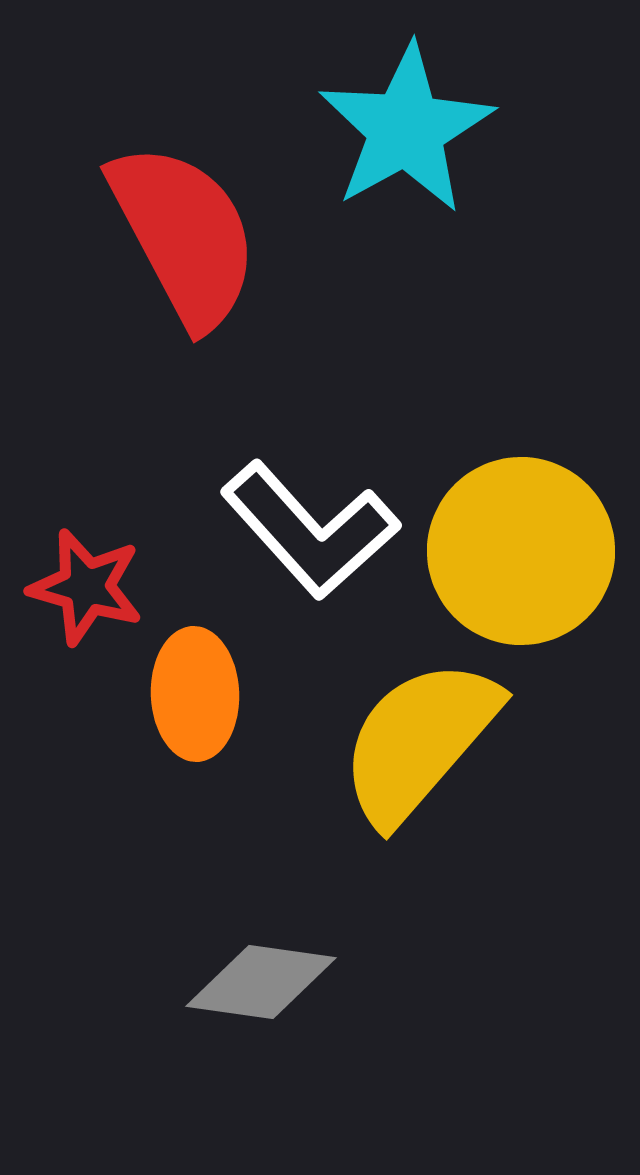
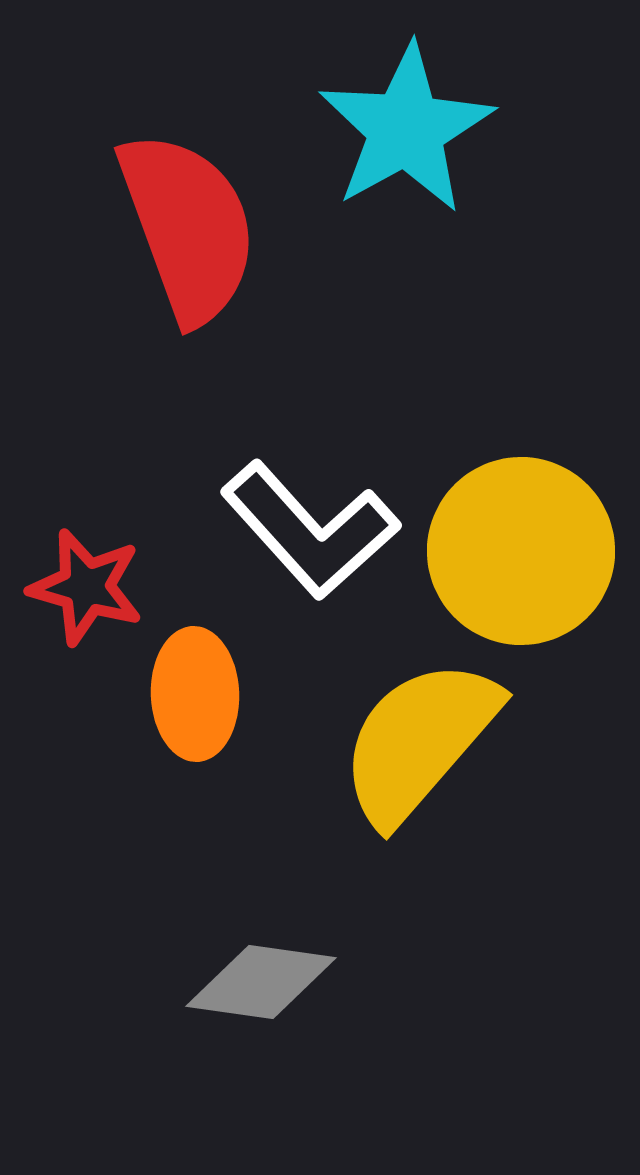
red semicircle: moved 4 px right, 8 px up; rotated 8 degrees clockwise
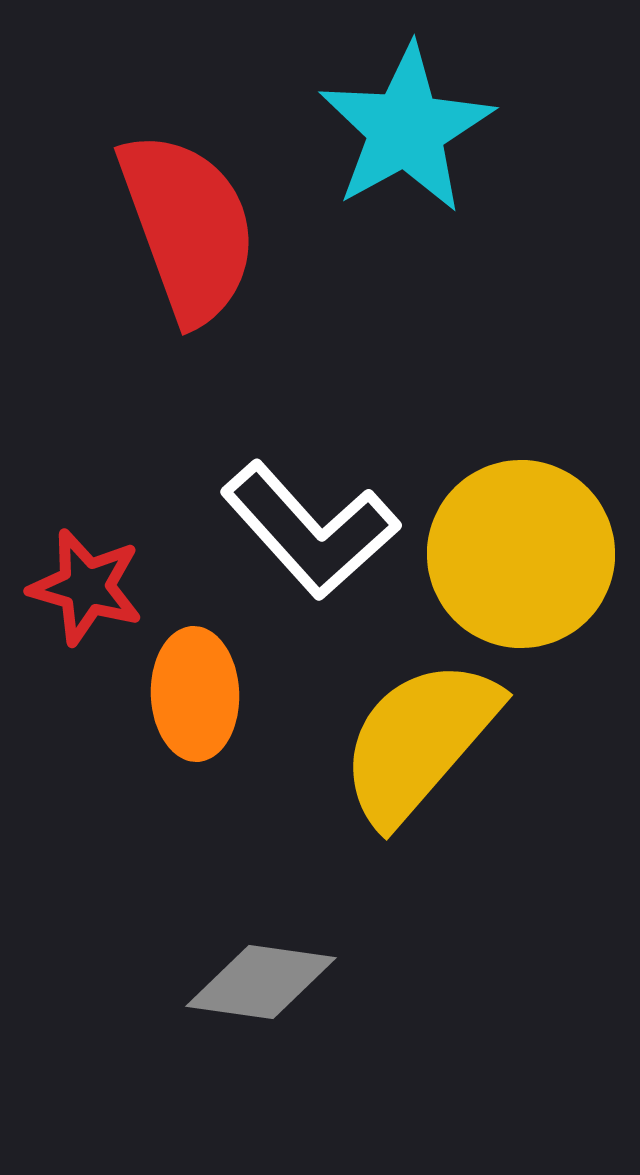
yellow circle: moved 3 px down
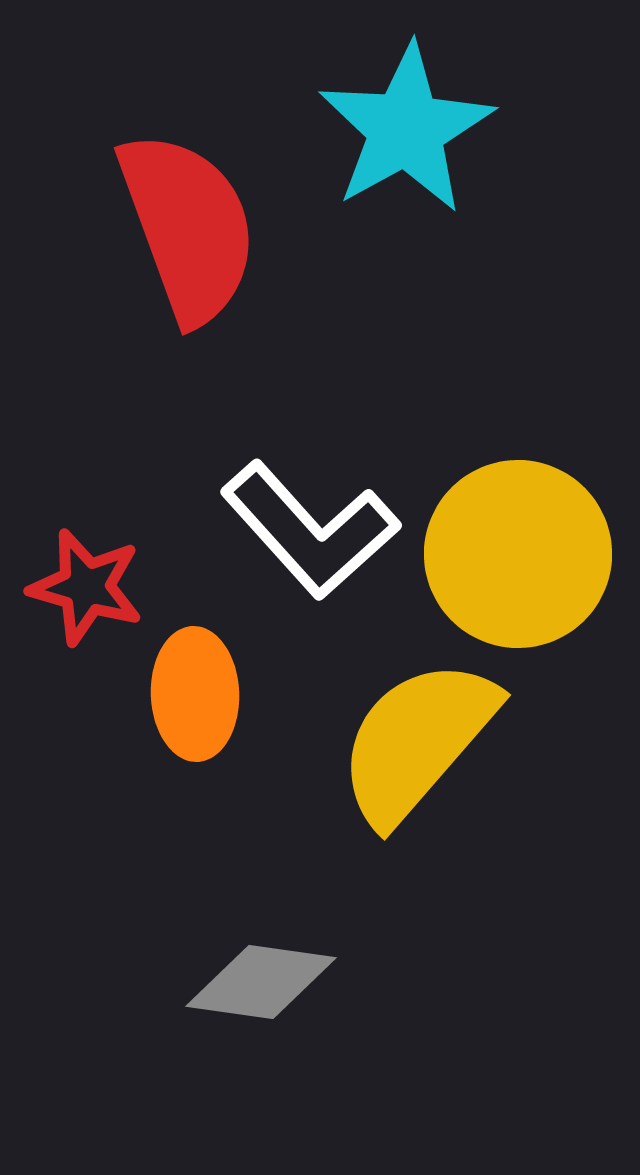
yellow circle: moved 3 px left
yellow semicircle: moved 2 px left
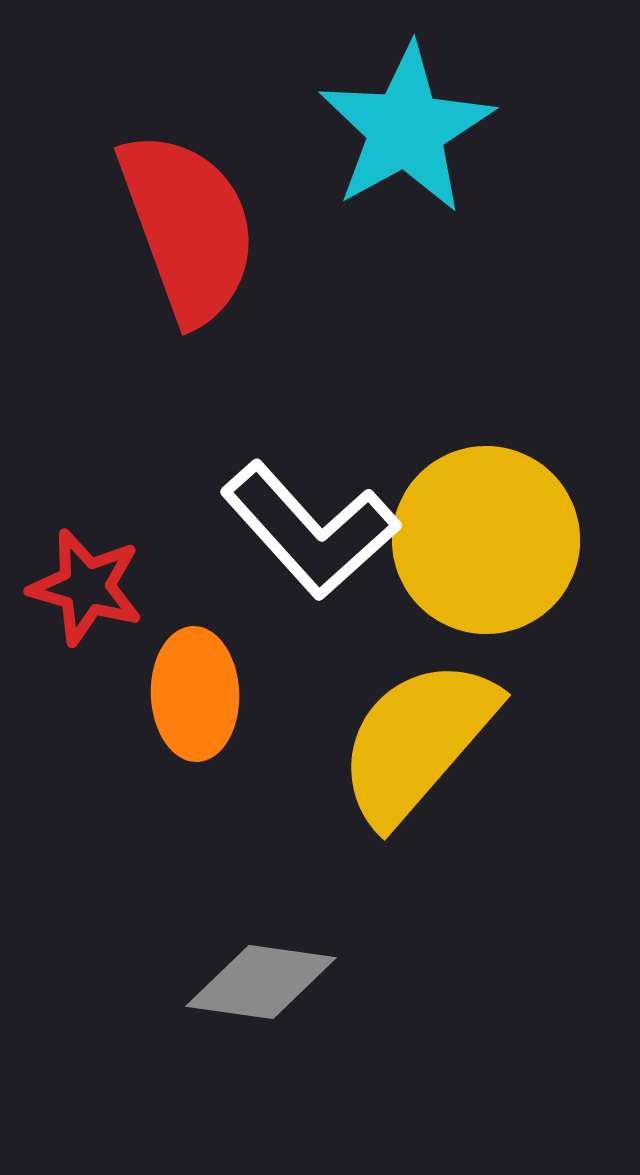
yellow circle: moved 32 px left, 14 px up
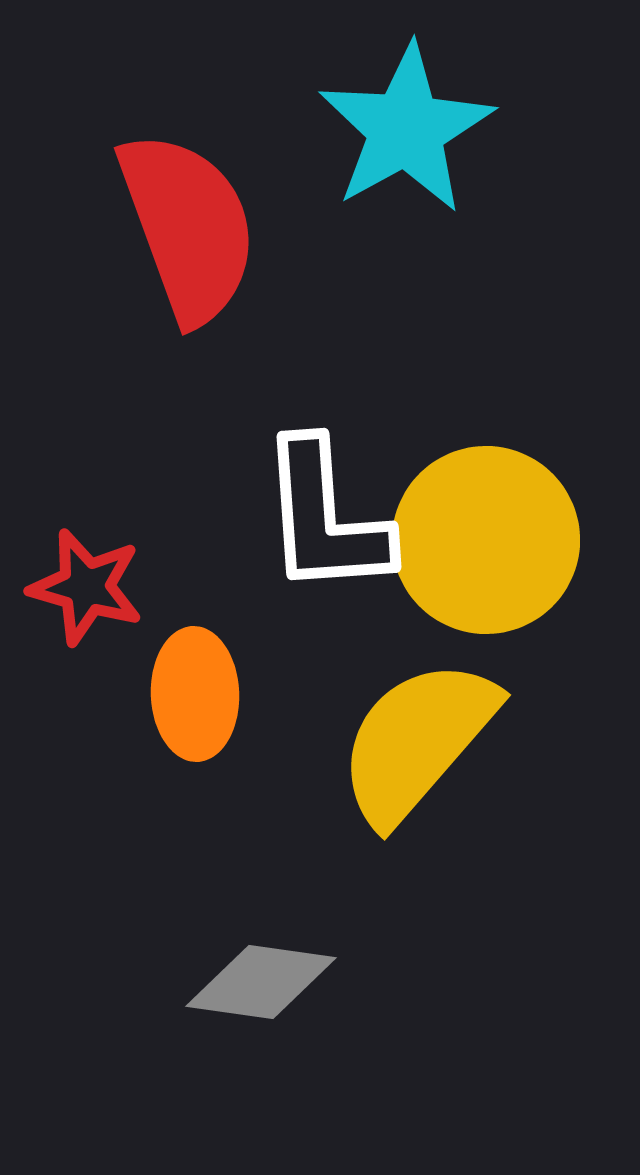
white L-shape: moved 15 px right, 12 px up; rotated 38 degrees clockwise
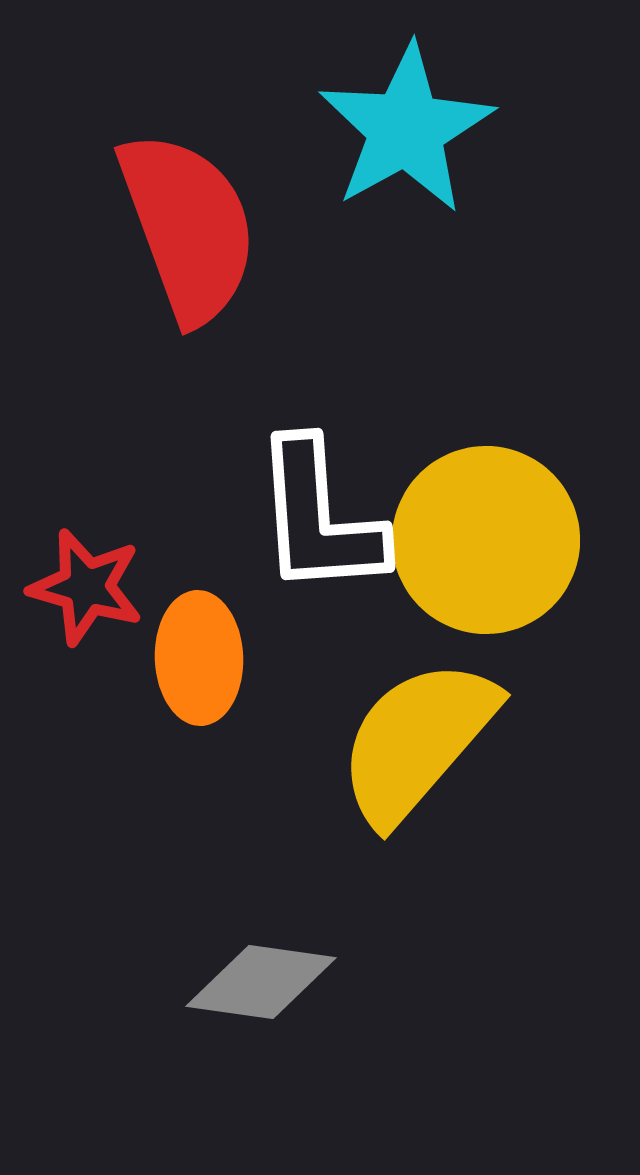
white L-shape: moved 6 px left
orange ellipse: moved 4 px right, 36 px up
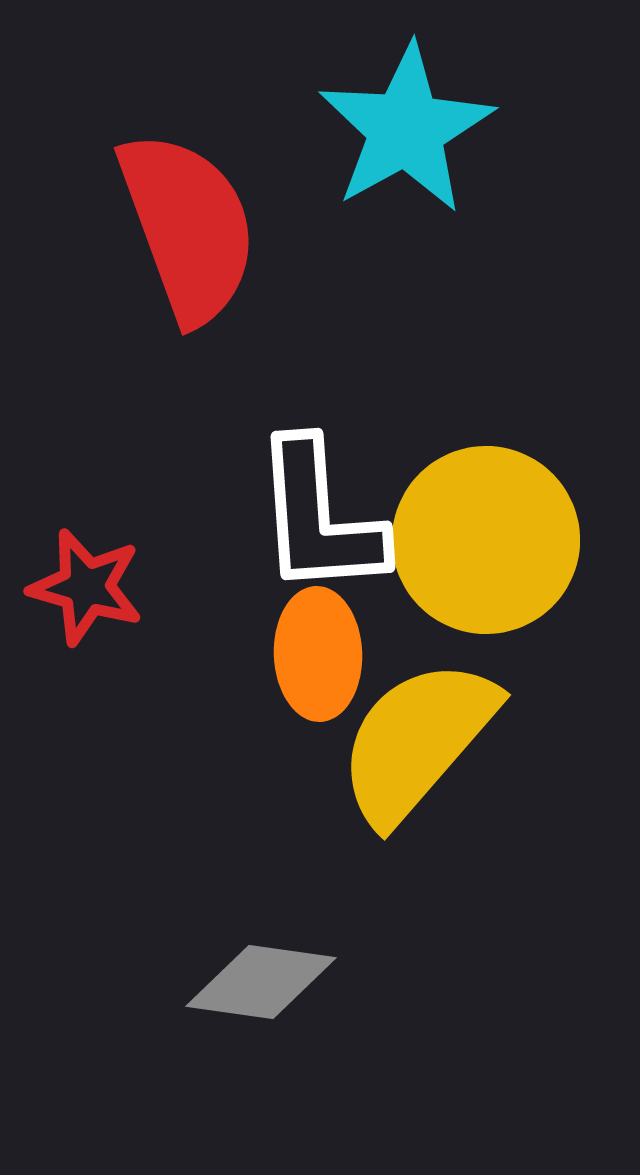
orange ellipse: moved 119 px right, 4 px up
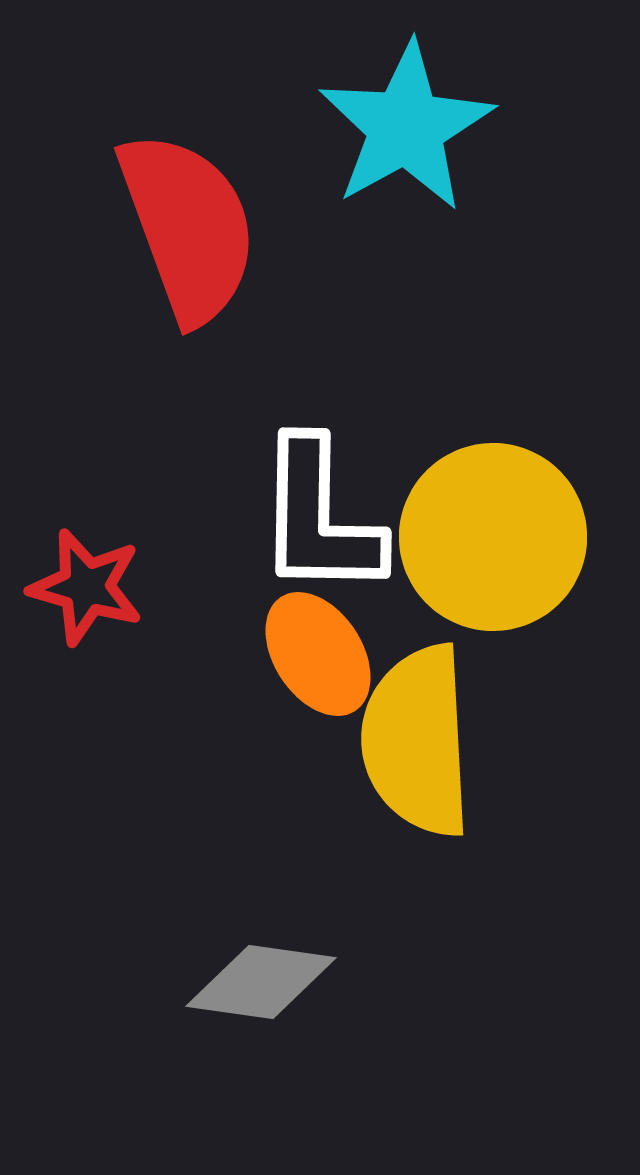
cyan star: moved 2 px up
white L-shape: rotated 5 degrees clockwise
yellow circle: moved 7 px right, 3 px up
orange ellipse: rotated 31 degrees counterclockwise
yellow semicircle: rotated 44 degrees counterclockwise
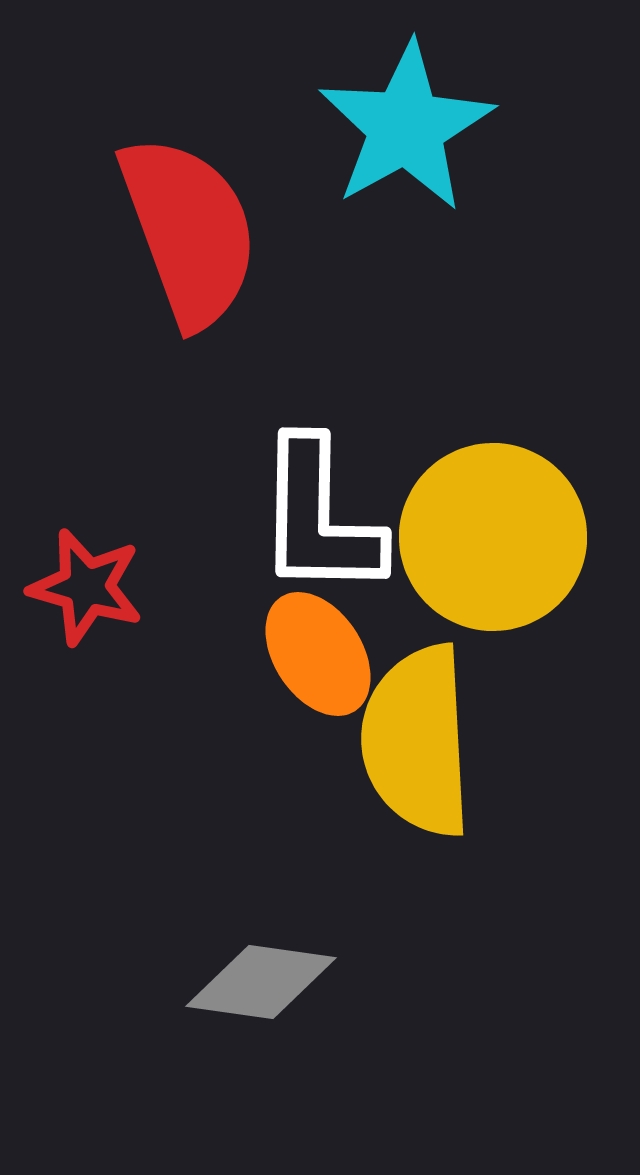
red semicircle: moved 1 px right, 4 px down
